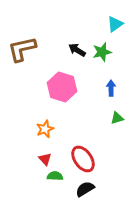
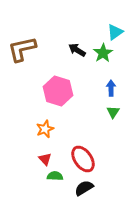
cyan triangle: moved 8 px down
green star: moved 1 px right, 1 px down; rotated 18 degrees counterclockwise
pink hexagon: moved 4 px left, 4 px down
green triangle: moved 4 px left, 6 px up; rotated 40 degrees counterclockwise
black semicircle: moved 1 px left, 1 px up
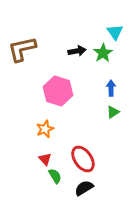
cyan triangle: rotated 30 degrees counterclockwise
black arrow: moved 1 px down; rotated 138 degrees clockwise
green triangle: rotated 24 degrees clockwise
green semicircle: rotated 56 degrees clockwise
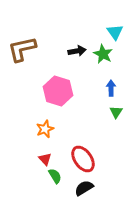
green star: moved 1 px down; rotated 12 degrees counterclockwise
green triangle: moved 3 px right; rotated 24 degrees counterclockwise
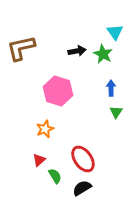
brown L-shape: moved 1 px left, 1 px up
red triangle: moved 6 px left, 1 px down; rotated 32 degrees clockwise
black semicircle: moved 2 px left
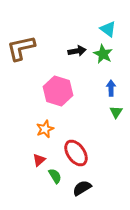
cyan triangle: moved 7 px left, 3 px up; rotated 18 degrees counterclockwise
red ellipse: moved 7 px left, 6 px up
